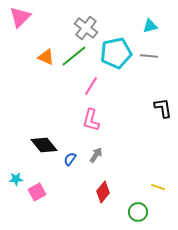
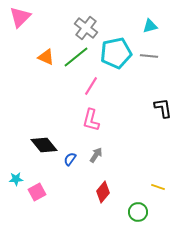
green line: moved 2 px right, 1 px down
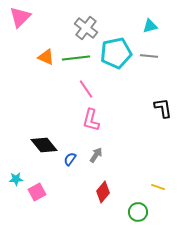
green line: moved 1 px down; rotated 32 degrees clockwise
pink line: moved 5 px left, 3 px down; rotated 66 degrees counterclockwise
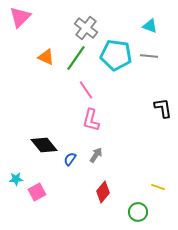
cyan triangle: rotated 35 degrees clockwise
cyan pentagon: moved 2 px down; rotated 20 degrees clockwise
green line: rotated 48 degrees counterclockwise
pink line: moved 1 px down
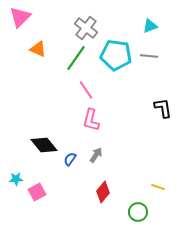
cyan triangle: rotated 42 degrees counterclockwise
orange triangle: moved 8 px left, 8 px up
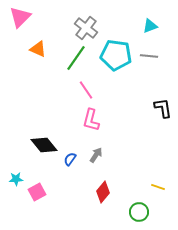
green circle: moved 1 px right
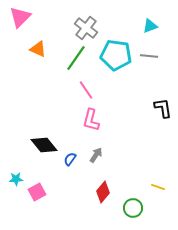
green circle: moved 6 px left, 4 px up
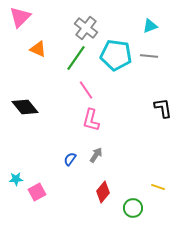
black diamond: moved 19 px left, 38 px up
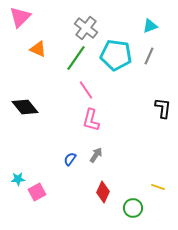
gray line: rotated 72 degrees counterclockwise
black L-shape: rotated 15 degrees clockwise
cyan star: moved 2 px right
red diamond: rotated 15 degrees counterclockwise
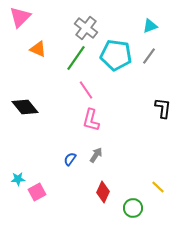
gray line: rotated 12 degrees clockwise
yellow line: rotated 24 degrees clockwise
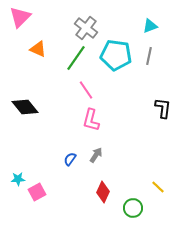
gray line: rotated 24 degrees counterclockwise
